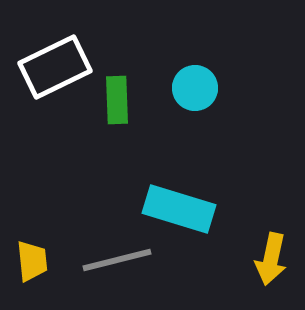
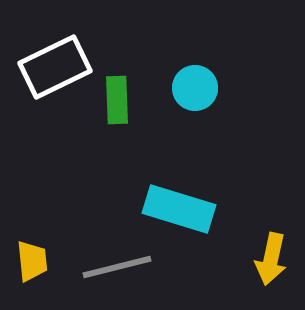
gray line: moved 7 px down
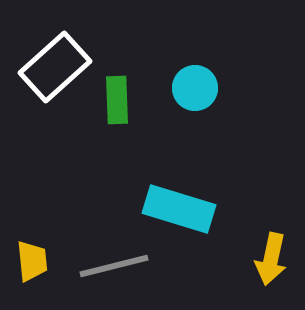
white rectangle: rotated 16 degrees counterclockwise
gray line: moved 3 px left, 1 px up
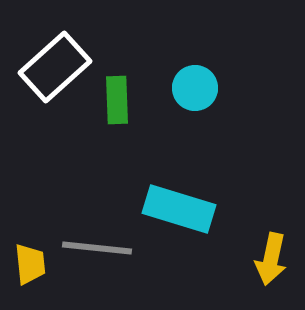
yellow trapezoid: moved 2 px left, 3 px down
gray line: moved 17 px left, 18 px up; rotated 20 degrees clockwise
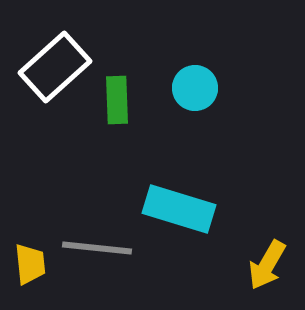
yellow arrow: moved 4 px left, 6 px down; rotated 18 degrees clockwise
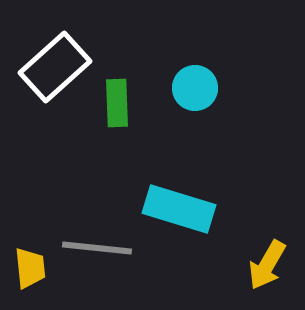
green rectangle: moved 3 px down
yellow trapezoid: moved 4 px down
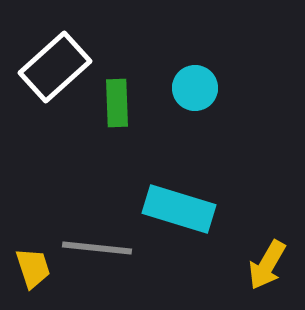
yellow trapezoid: moved 3 px right; rotated 12 degrees counterclockwise
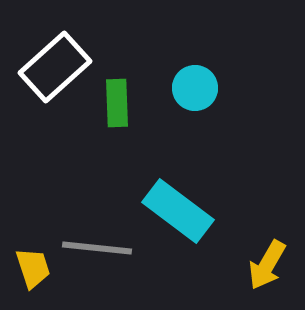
cyan rectangle: moved 1 px left, 2 px down; rotated 20 degrees clockwise
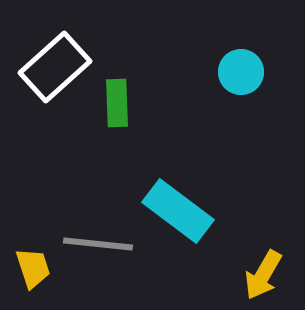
cyan circle: moved 46 px right, 16 px up
gray line: moved 1 px right, 4 px up
yellow arrow: moved 4 px left, 10 px down
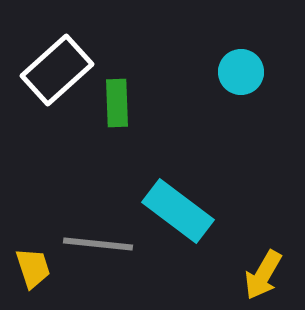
white rectangle: moved 2 px right, 3 px down
